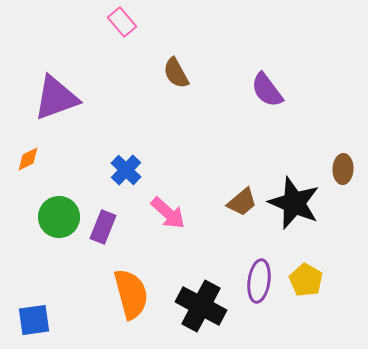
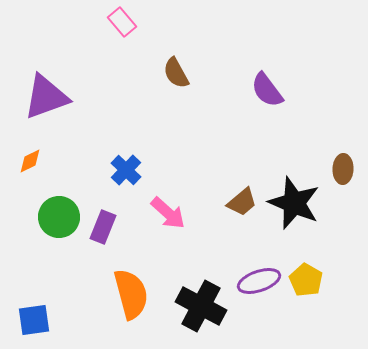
purple triangle: moved 10 px left, 1 px up
orange diamond: moved 2 px right, 2 px down
purple ellipse: rotated 63 degrees clockwise
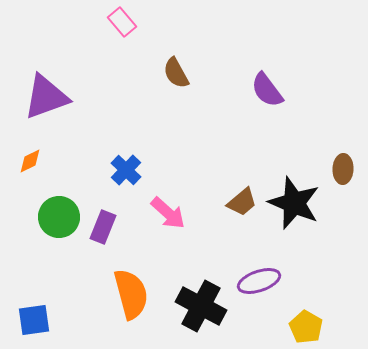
yellow pentagon: moved 47 px down
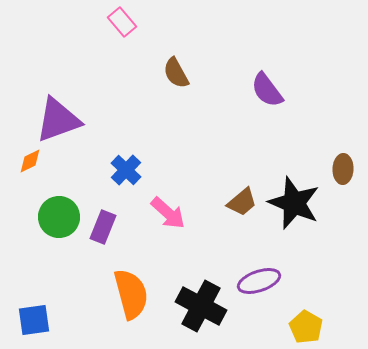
purple triangle: moved 12 px right, 23 px down
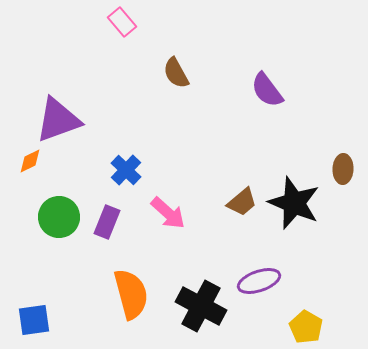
purple rectangle: moved 4 px right, 5 px up
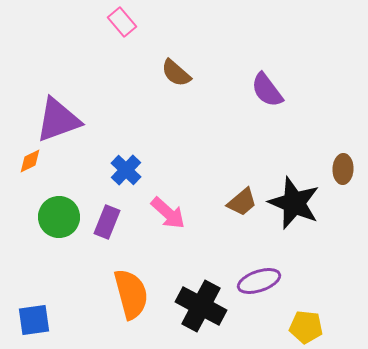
brown semicircle: rotated 20 degrees counterclockwise
yellow pentagon: rotated 24 degrees counterclockwise
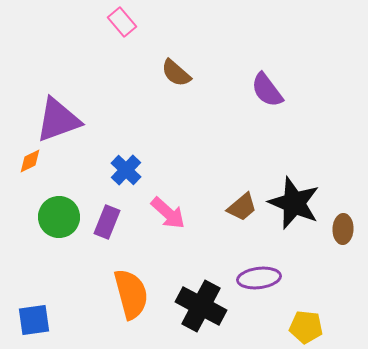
brown ellipse: moved 60 px down
brown trapezoid: moved 5 px down
purple ellipse: moved 3 px up; rotated 12 degrees clockwise
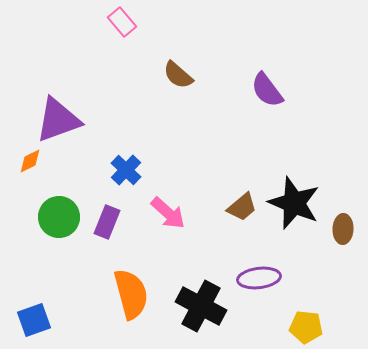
brown semicircle: moved 2 px right, 2 px down
blue square: rotated 12 degrees counterclockwise
